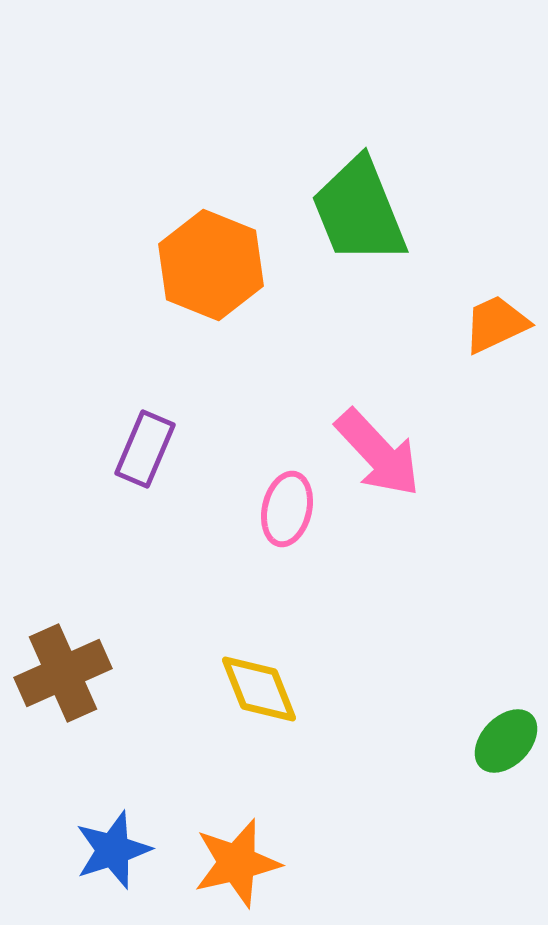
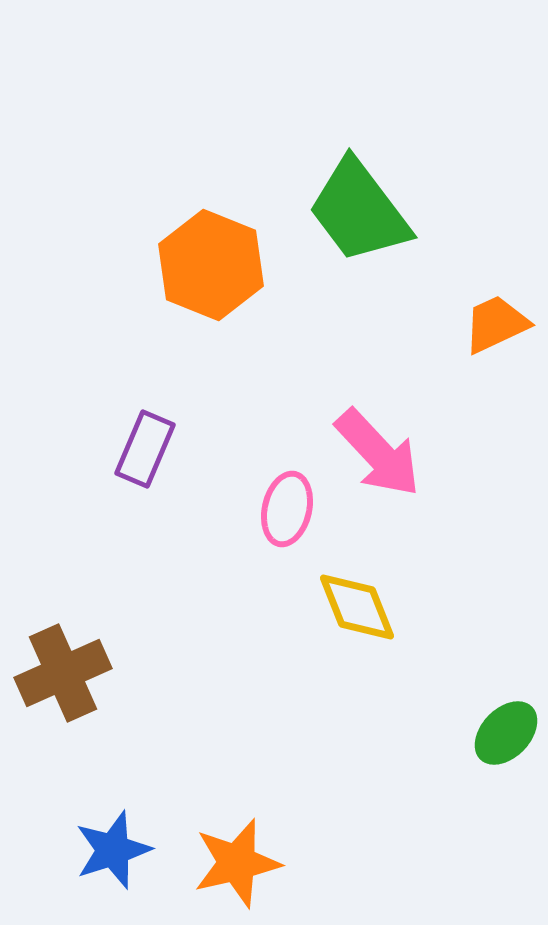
green trapezoid: rotated 15 degrees counterclockwise
yellow diamond: moved 98 px right, 82 px up
green ellipse: moved 8 px up
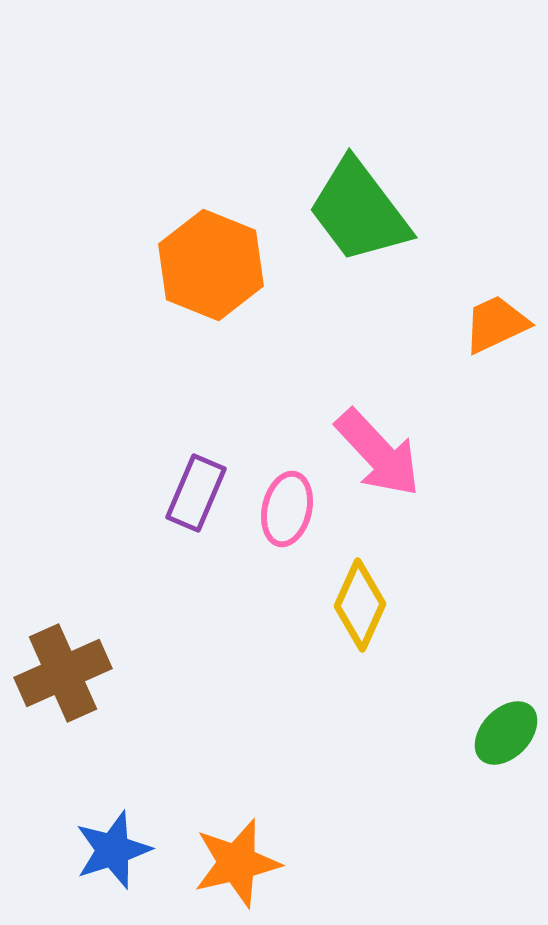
purple rectangle: moved 51 px right, 44 px down
yellow diamond: moved 3 px right, 2 px up; rotated 46 degrees clockwise
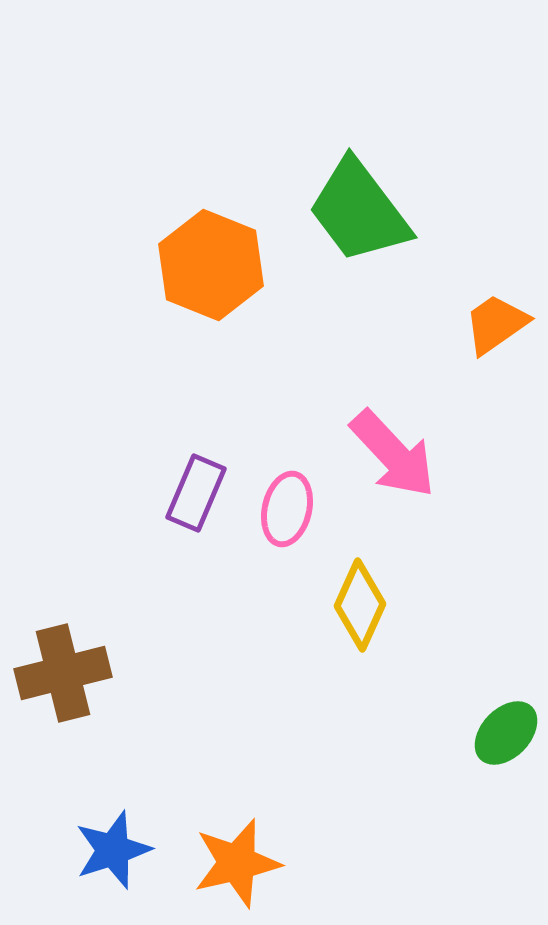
orange trapezoid: rotated 10 degrees counterclockwise
pink arrow: moved 15 px right, 1 px down
brown cross: rotated 10 degrees clockwise
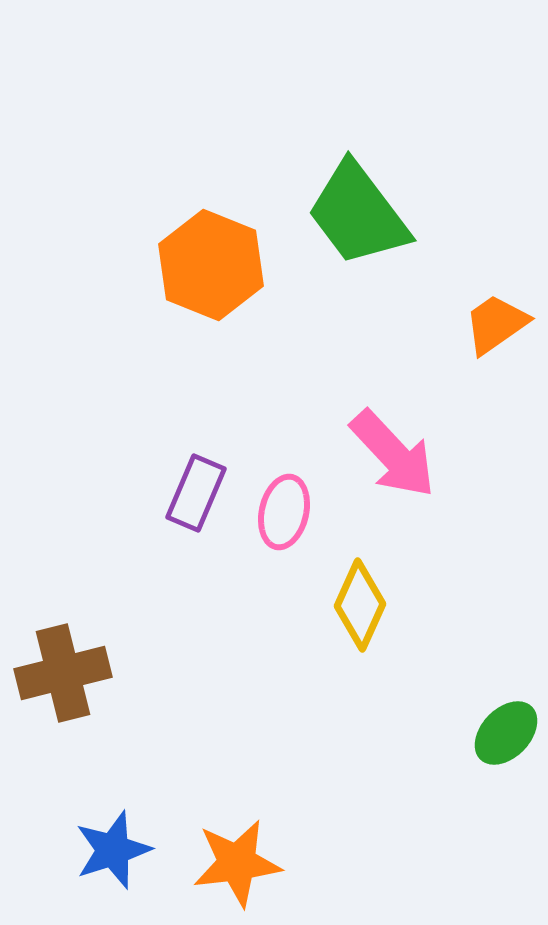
green trapezoid: moved 1 px left, 3 px down
pink ellipse: moved 3 px left, 3 px down
orange star: rotated 6 degrees clockwise
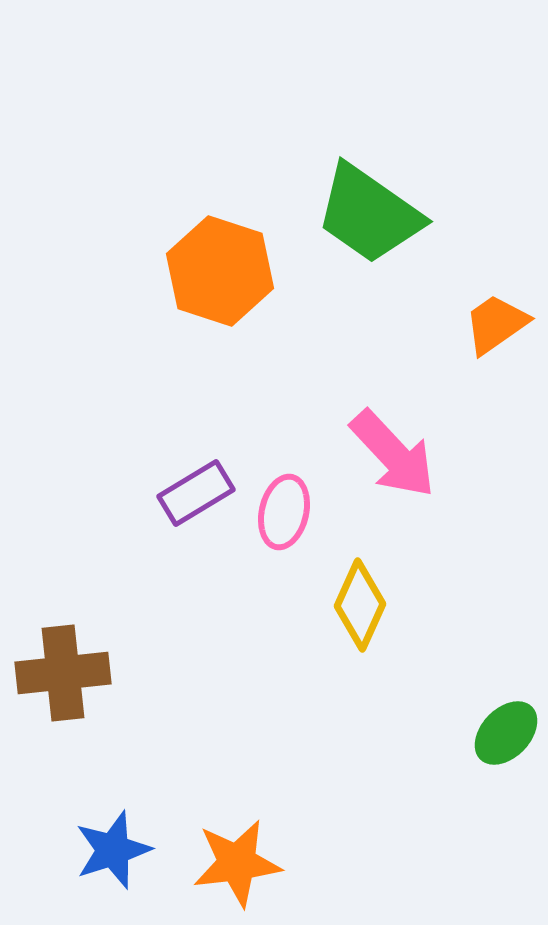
green trapezoid: moved 11 px right; rotated 18 degrees counterclockwise
orange hexagon: moved 9 px right, 6 px down; rotated 4 degrees counterclockwise
purple rectangle: rotated 36 degrees clockwise
brown cross: rotated 8 degrees clockwise
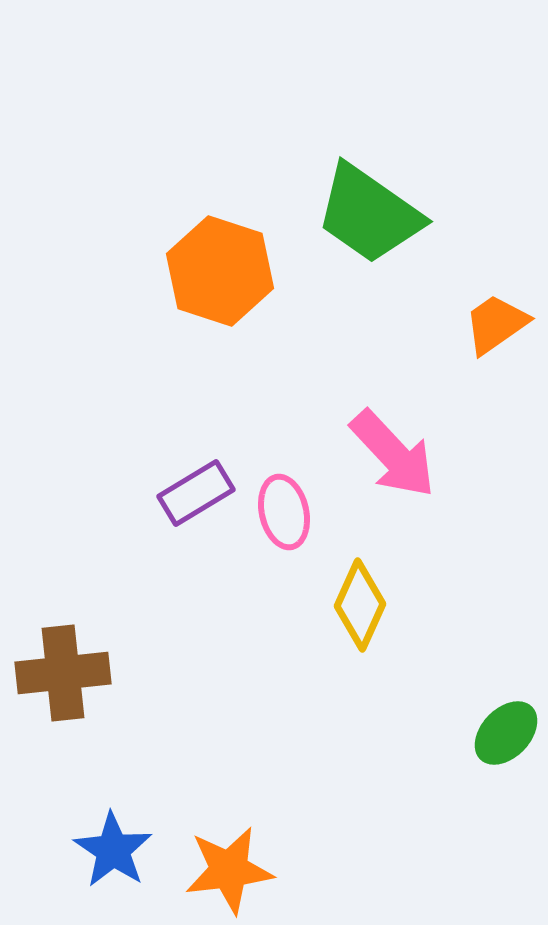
pink ellipse: rotated 26 degrees counterclockwise
blue star: rotated 20 degrees counterclockwise
orange star: moved 8 px left, 7 px down
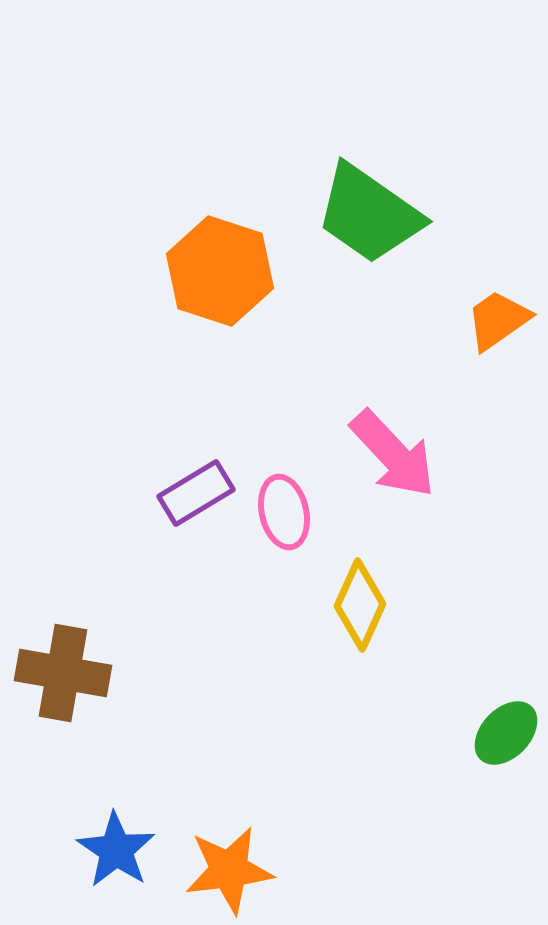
orange trapezoid: moved 2 px right, 4 px up
brown cross: rotated 16 degrees clockwise
blue star: moved 3 px right
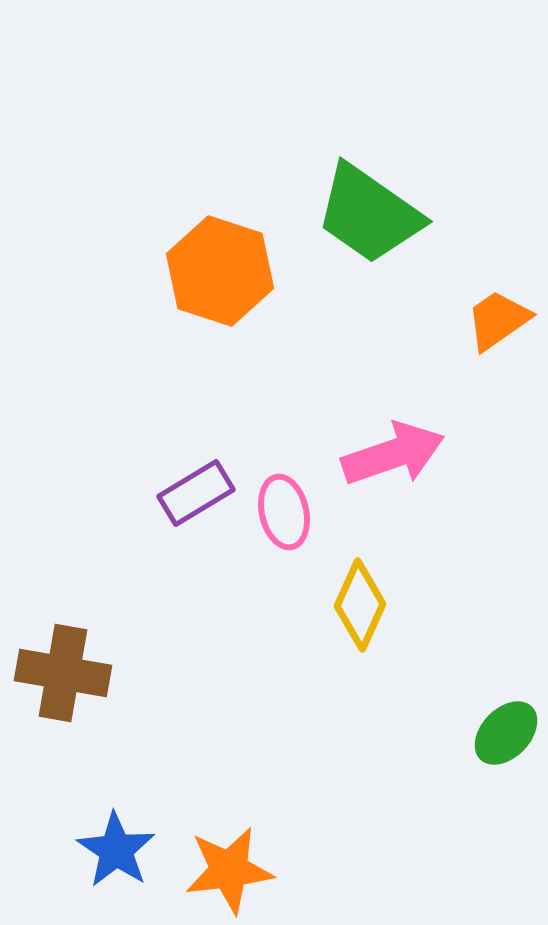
pink arrow: rotated 66 degrees counterclockwise
